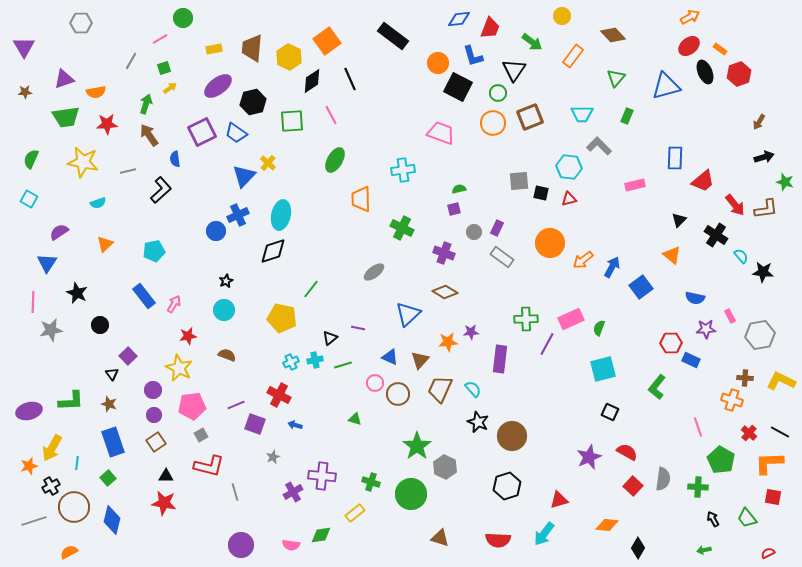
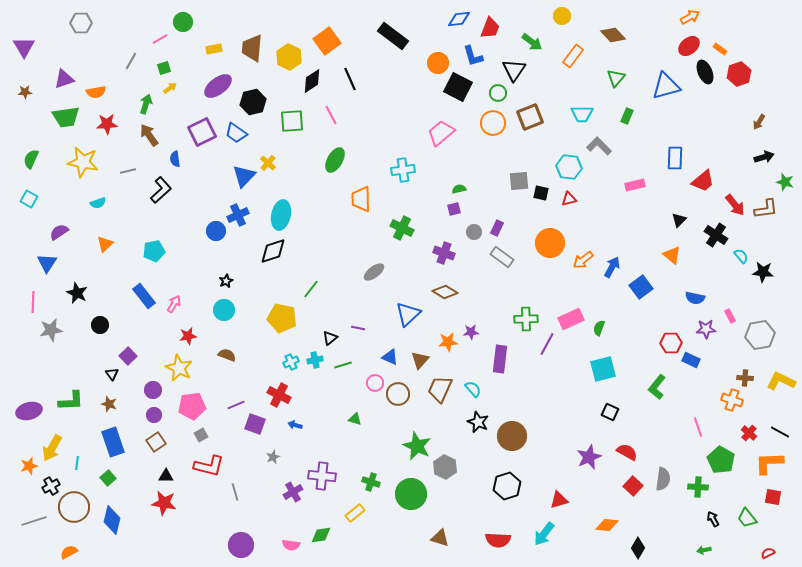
green circle at (183, 18): moved 4 px down
pink trapezoid at (441, 133): rotated 60 degrees counterclockwise
green star at (417, 446): rotated 12 degrees counterclockwise
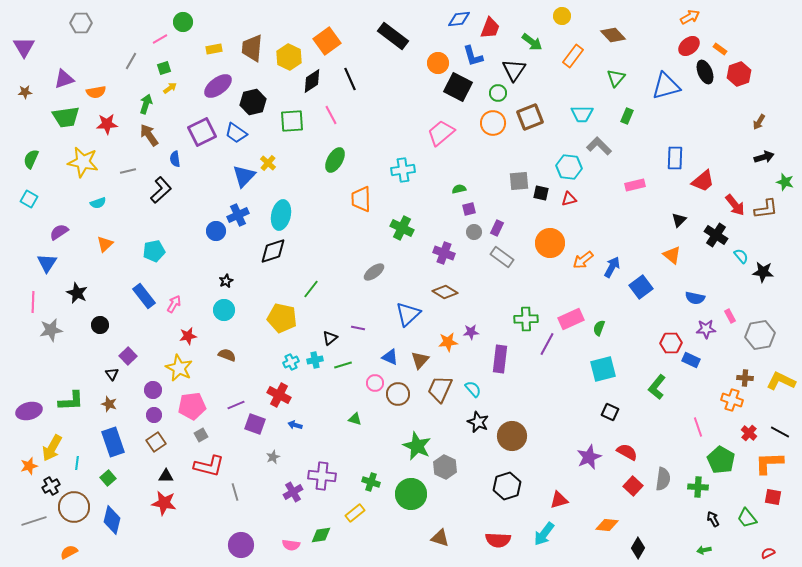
purple square at (454, 209): moved 15 px right
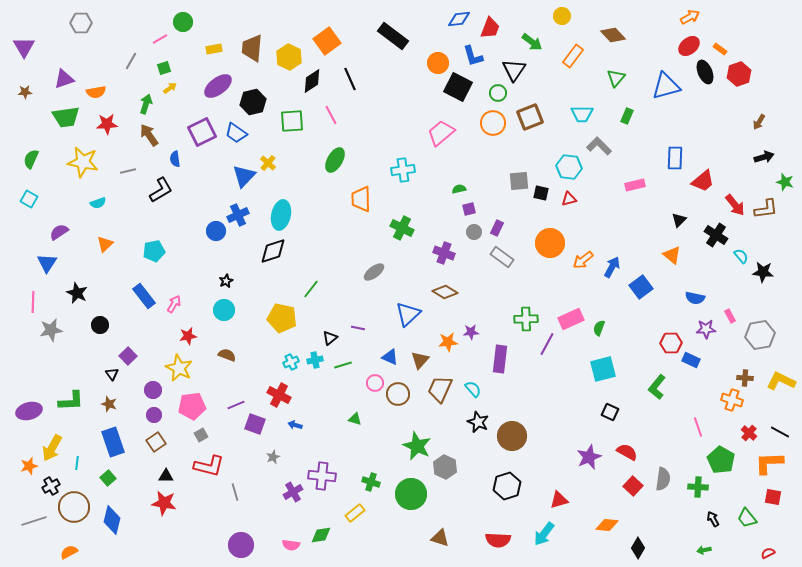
black L-shape at (161, 190): rotated 12 degrees clockwise
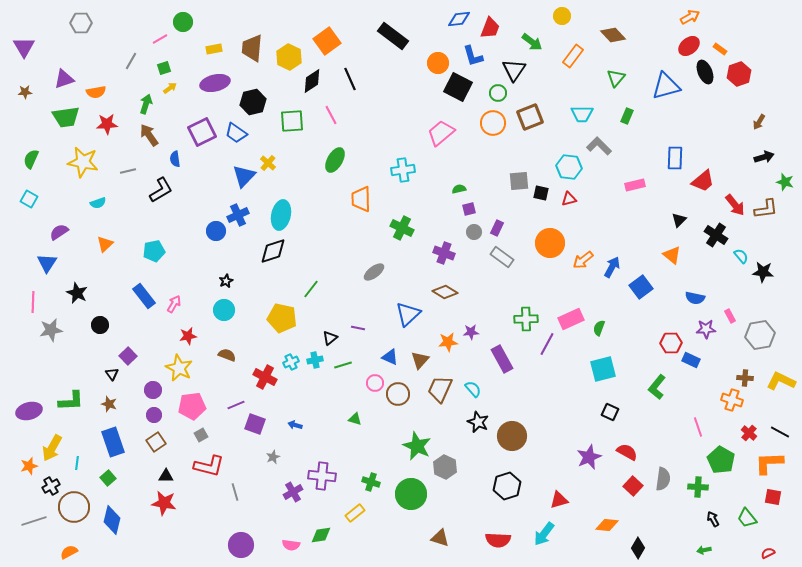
purple ellipse at (218, 86): moved 3 px left, 3 px up; rotated 24 degrees clockwise
purple rectangle at (500, 359): moved 2 px right; rotated 36 degrees counterclockwise
red cross at (279, 395): moved 14 px left, 18 px up
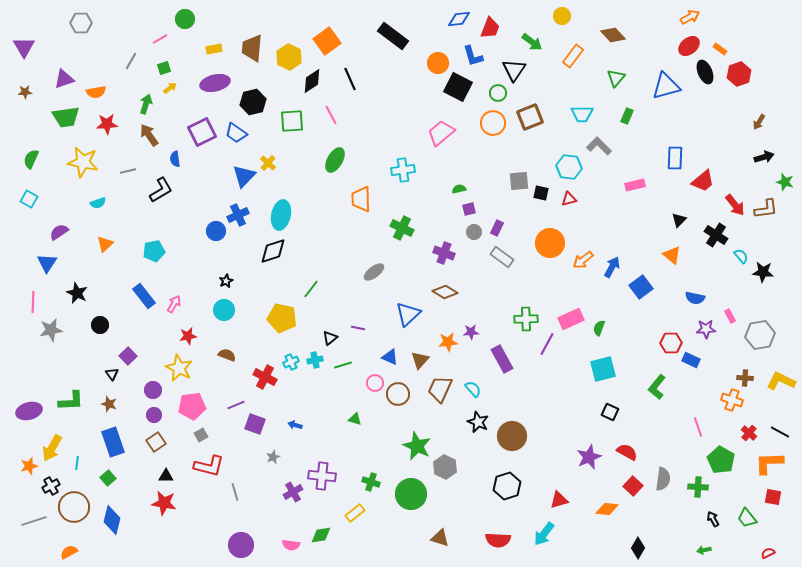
green circle at (183, 22): moved 2 px right, 3 px up
orange diamond at (607, 525): moved 16 px up
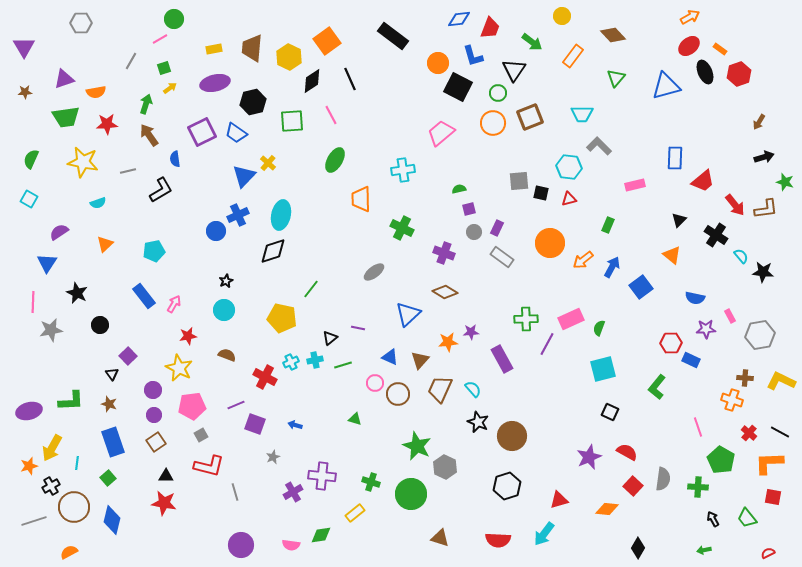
green circle at (185, 19): moved 11 px left
green rectangle at (627, 116): moved 19 px left, 109 px down
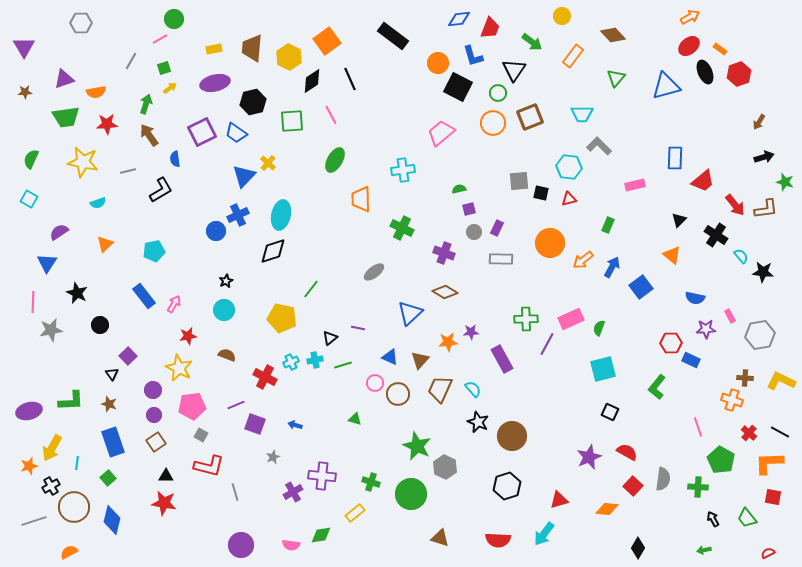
gray rectangle at (502, 257): moved 1 px left, 2 px down; rotated 35 degrees counterclockwise
blue triangle at (408, 314): moved 2 px right, 1 px up
gray square at (201, 435): rotated 32 degrees counterclockwise
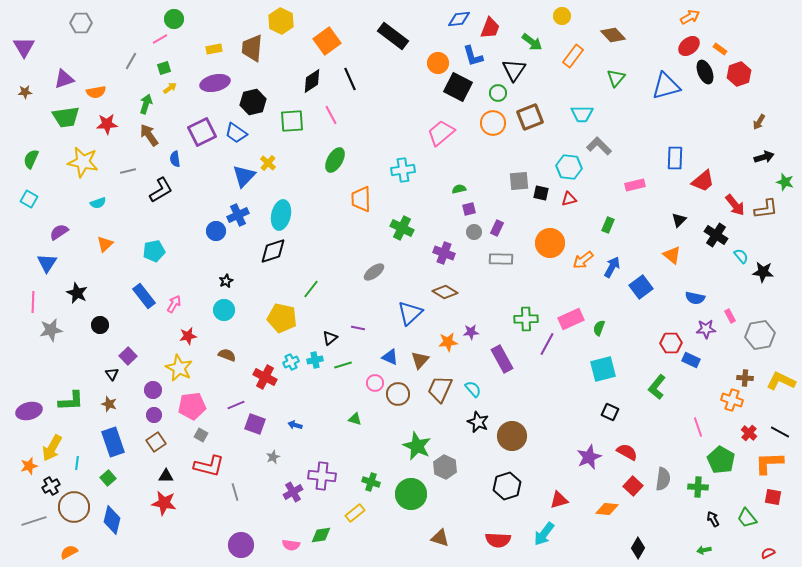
yellow hexagon at (289, 57): moved 8 px left, 36 px up
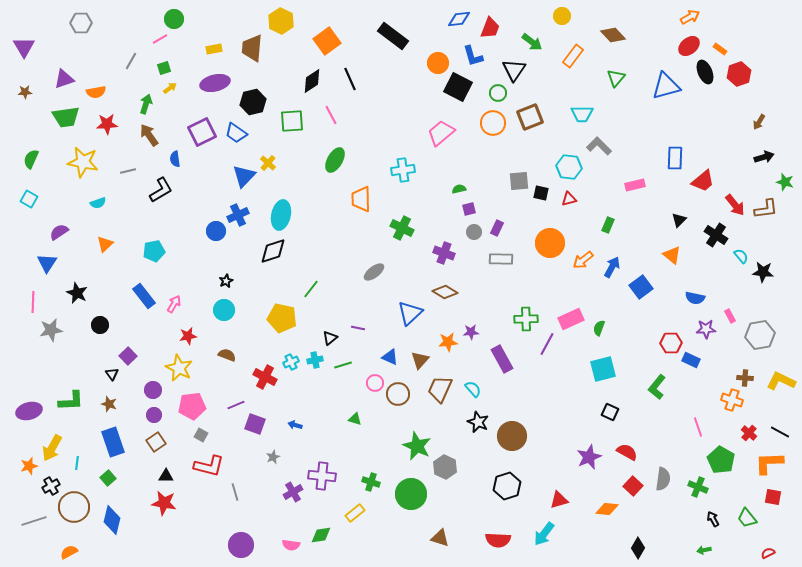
green cross at (698, 487): rotated 18 degrees clockwise
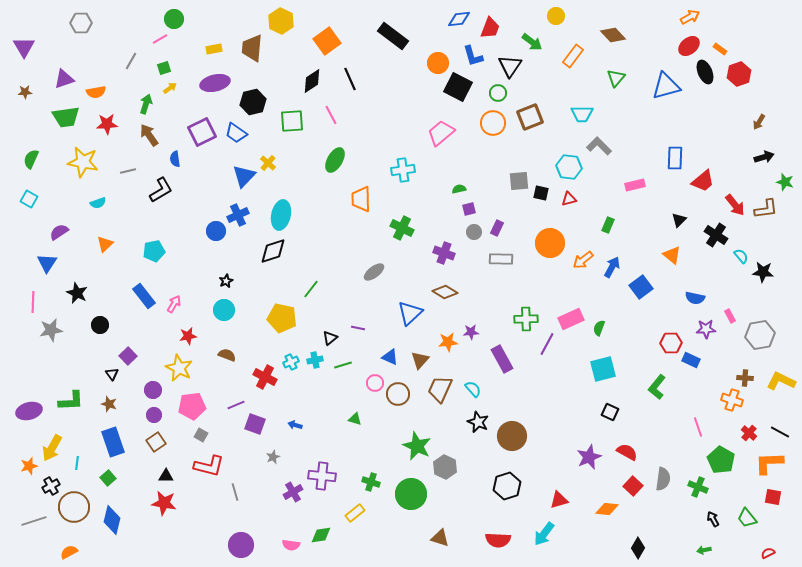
yellow circle at (562, 16): moved 6 px left
black triangle at (514, 70): moved 4 px left, 4 px up
